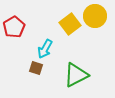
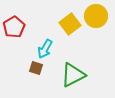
yellow circle: moved 1 px right
green triangle: moved 3 px left
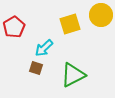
yellow circle: moved 5 px right, 1 px up
yellow square: rotated 20 degrees clockwise
cyan arrow: moved 1 px left, 1 px up; rotated 18 degrees clockwise
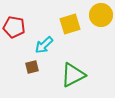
red pentagon: rotated 30 degrees counterclockwise
cyan arrow: moved 3 px up
brown square: moved 4 px left, 1 px up; rotated 32 degrees counterclockwise
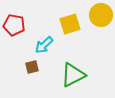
red pentagon: moved 2 px up
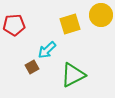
red pentagon: rotated 15 degrees counterclockwise
cyan arrow: moved 3 px right, 5 px down
brown square: rotated 16 degrees counterclockwise
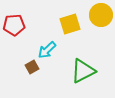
green triangle: moved 10 px right, 4 px up
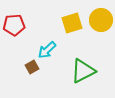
yellow circle: moved 5 px down
yellow square: moved 2 px right, 1 px up
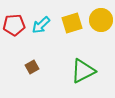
cyan arrow: moved 6 px left, 25 px up
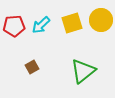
red pentagon: moved 1 px down
green triangle: rotated 12 degrees counterclockwise
